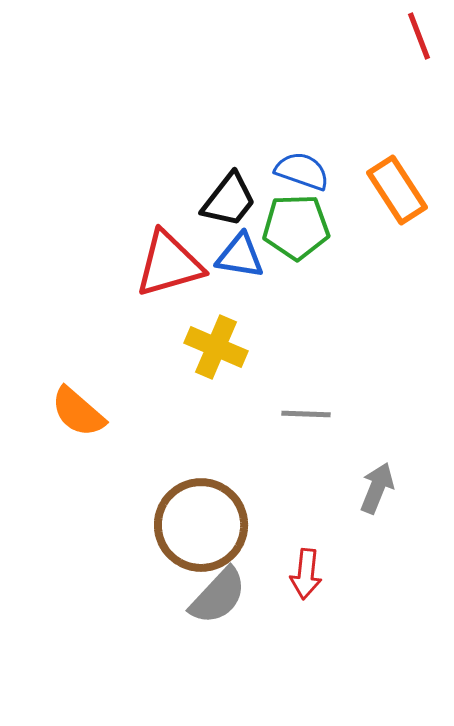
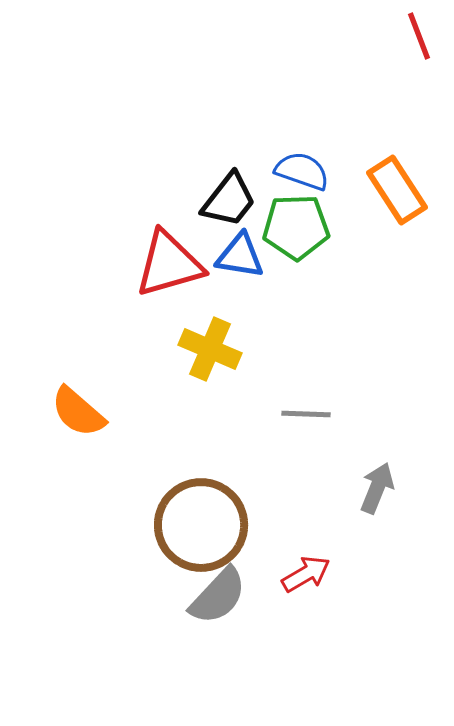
yellow cross: moved 6 px left, 2 px down
red arrow: rotated 126 degrees counterclockwise
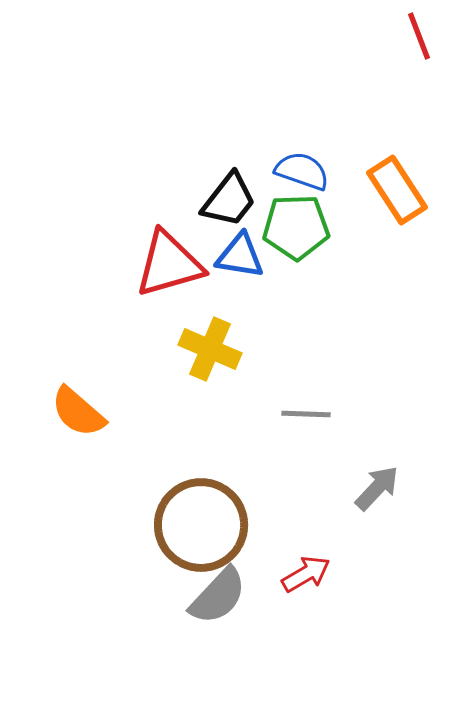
gray arrow: rotated 21 degrees clockwise
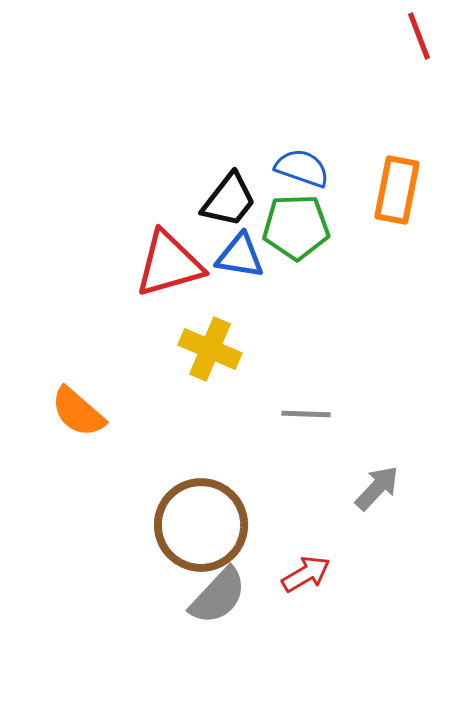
blue semicircle: moved 3 px up
orange rectangle: rotated 44 degrees clockwise
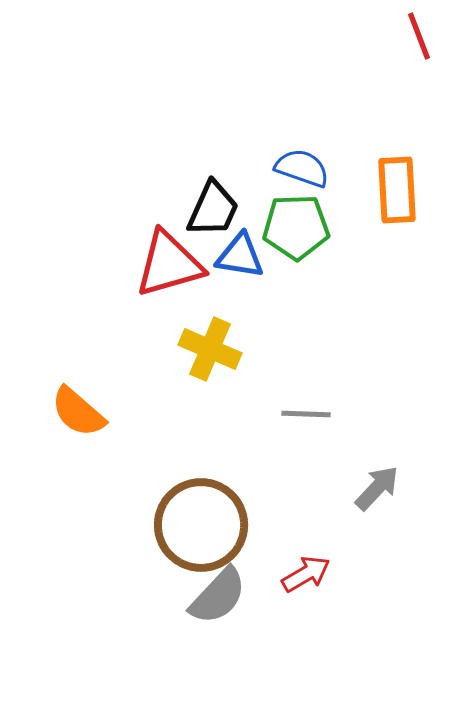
orange rectangle: rotated 14 degrees counterclockwise
black trapezoid: moved 16 px left, 9 px down; rotated 14 degrees counterclockwise
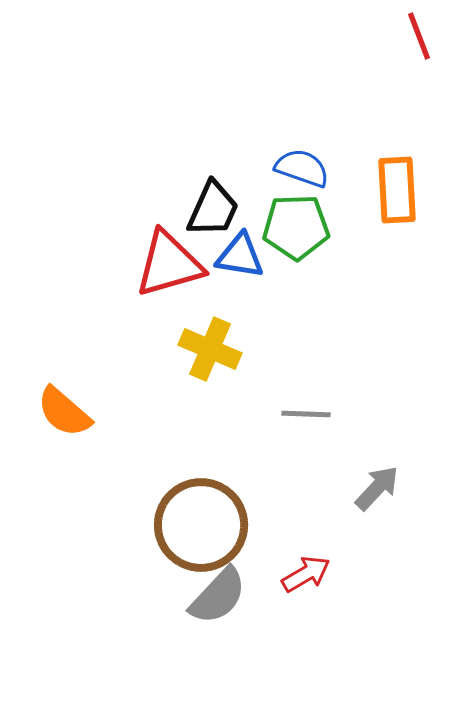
orange semicircle: moved 14 px left
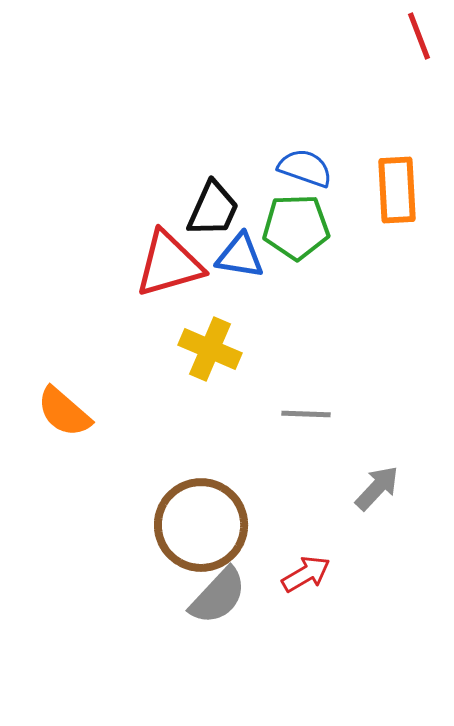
blue semicircle: moved 3 px right
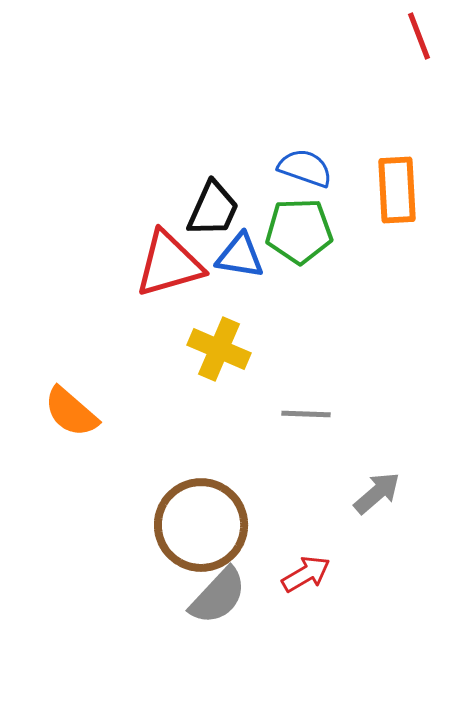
green pentagon: moved 3 px right, 4 px down
yellow cross: moved 9 px right
orange semicircle: moved 7 px right
gray arrow: moved 5 px down; rotated 6 degrees clockwise
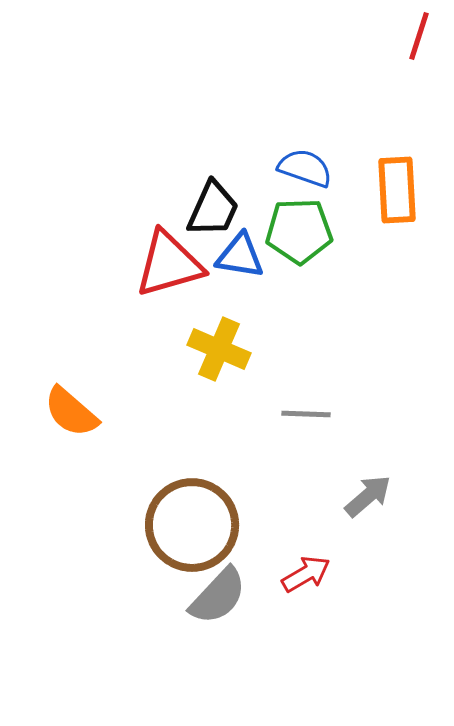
red line: rotated 39 degrees clockwise
gray arrow: moved 9 px left, 3 px down
brown circle: moved 9 px left
